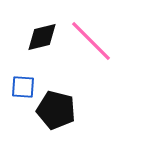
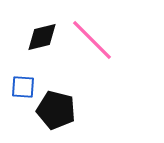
pink line: moved 1 px right, 1 px up
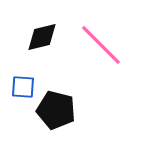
pink line: moved 9 px right, 5 px down
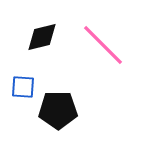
pink line: moved 2 px right
black pentagon: moved 2 px right; rotated 15 degrees counterclockwise
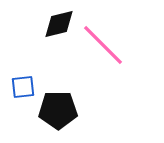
black diamond: moved 17 px right, 13 px up
blue square: rotated 10 degrees counterclockwise
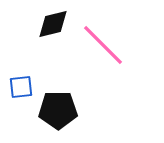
black diamond: moved 6 px left
blue square: moved 2 px left
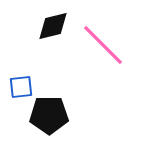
black diamond: moved 2 px down
black pentagon: moved 9 px left, 5 px down
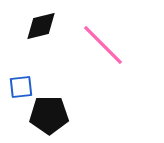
black diamond: moved 12 px left
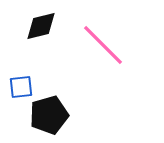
black pentagon: rotated 15 degrees counterclockwise
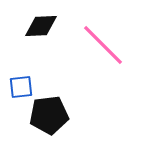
black diamond: rotated 12 degrees clockwise
black pentagon: rotated 9 degrees clockwise
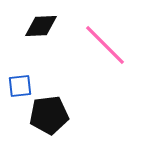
pink line: moved 2 px right
blue square: moved 1 px left, 1 px up
